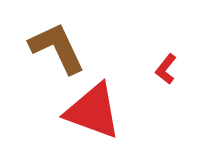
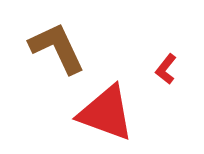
red triangle: moved 13 px right, 2 px down
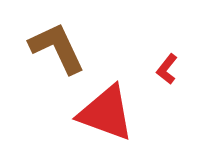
red L-shape: moved 1 px right
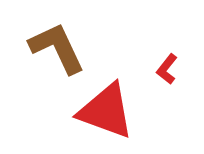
red triangle: moved 2 px up
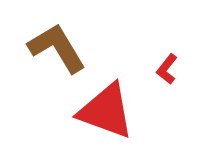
brown L-shape: rotated 6 degrees counterclockwise
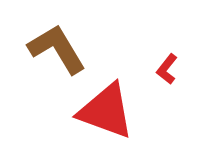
brown L-shape: moved 1 px down
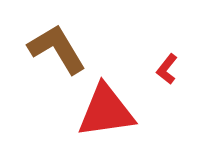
red triangle: rotated 28 degrees counterclockwise
